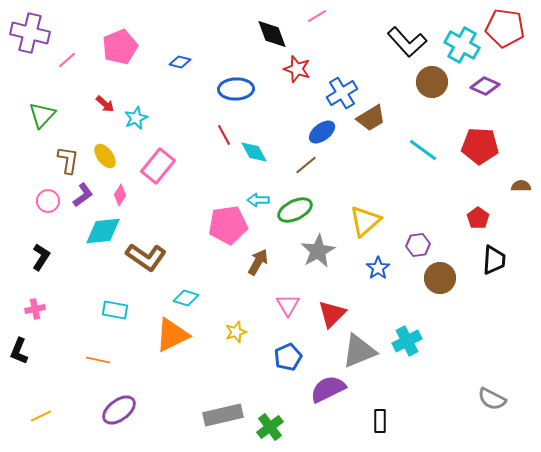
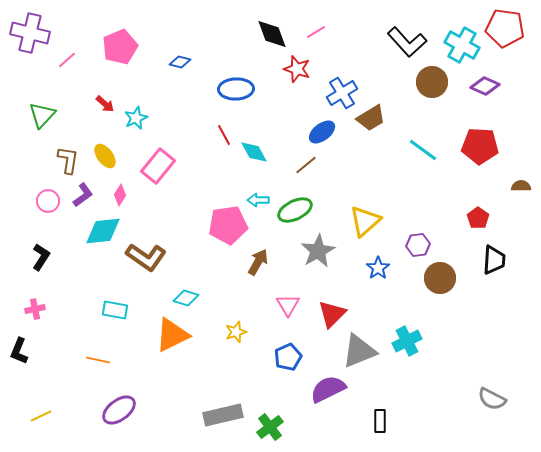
pink line at (317, 16): moved 1 px left, 16 px down
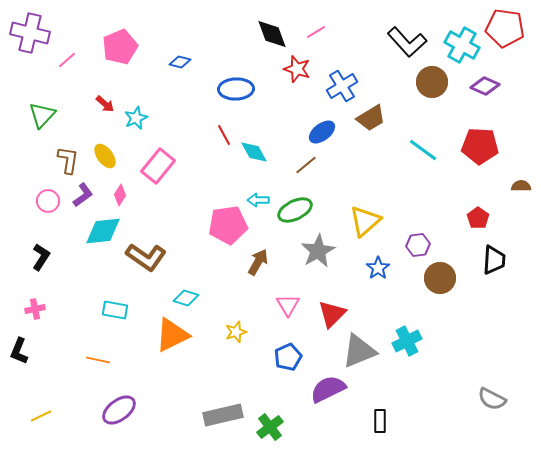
blue cross at (342, 93): moved 7 px up
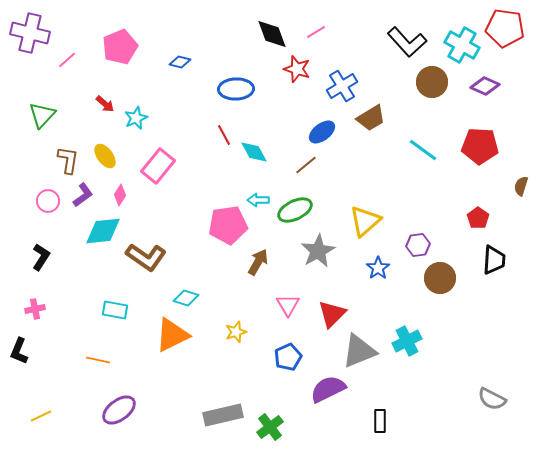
brown semicircle at (521, 186): rotated 72 degrees counterclockwise
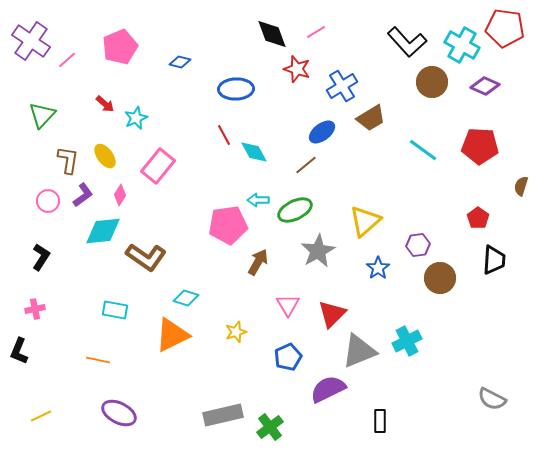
purple cross at (30, 33): moved 1 px right, 8 px down; rotated 21 degrees clockwise
purple ellipse at (119, 410): moved 3 px down; rotated 64 degrees clockwise
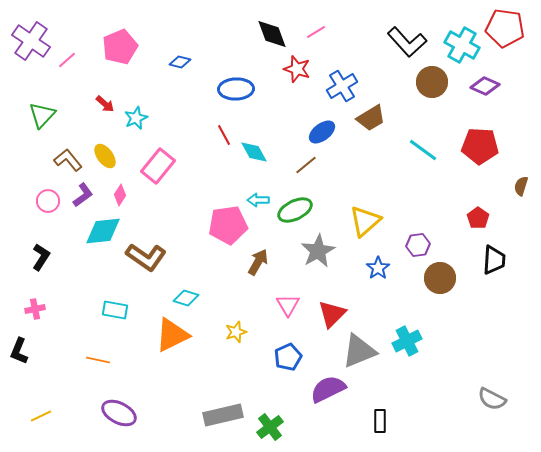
brown L-shape at (68, 160): rotated 48 degrees counterclockwise
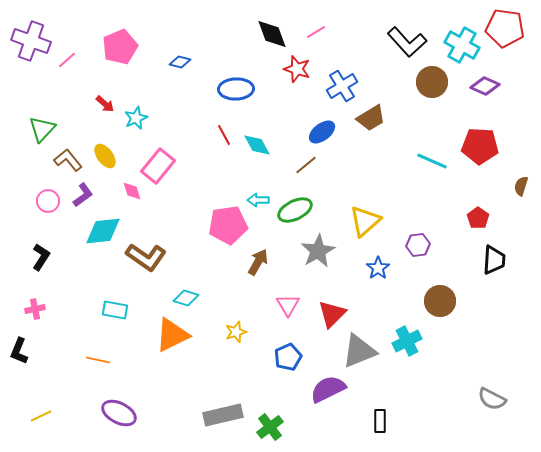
purple cross at (31, 41): rotated 15 degrees counterclockwise
green triangle at (42, 115): moved 14 px down
cyan line at (423, 150): moved 9 px right, 11 px down; rotated 12 degrees counterclockwise
cyan diamond at (254, 152): moved 3 px right, 7 px up
pink diamond at (120, 195): moved 12 px right, 4 px up; rotated 50 degrees counterclockwise
brown circle at (440, 278): moved 23 px down
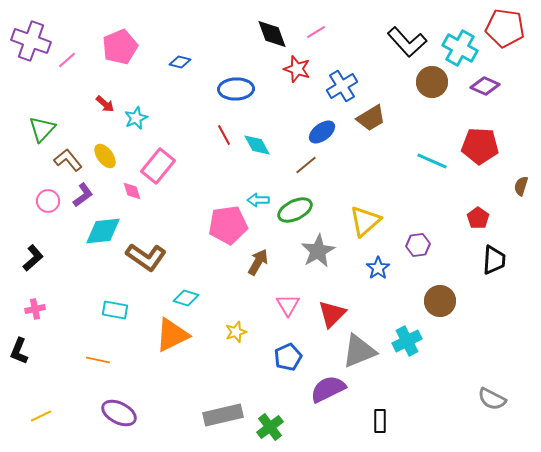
cyan cross at (462, 45): moved 2 px left, 3 px down
black L-shape at (41, 257): moved 8 px left, 1 px down; rotated 16 degrees clockwise
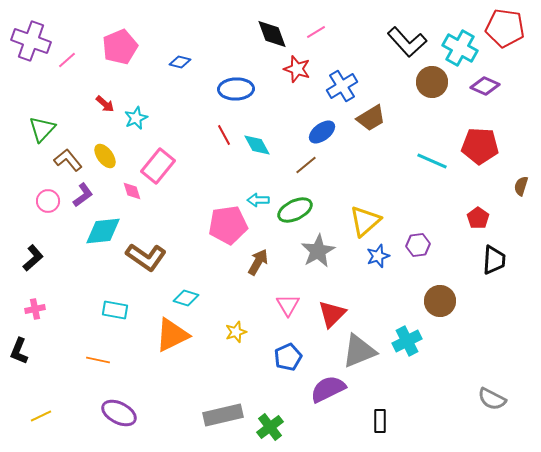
blue star at (378, 268): moved 12 px up; rotated 15 degrees clockwise
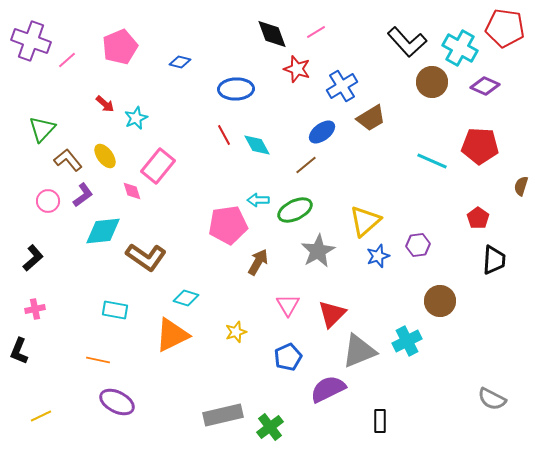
purple ellipse at (119, 413): moved 2 px left, 11 px up
